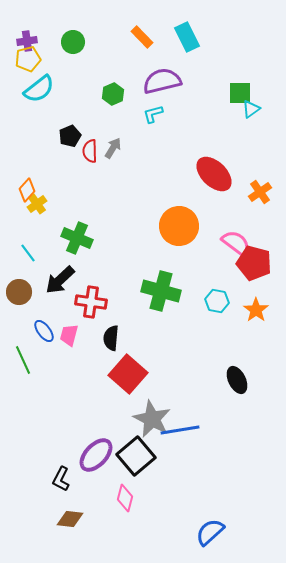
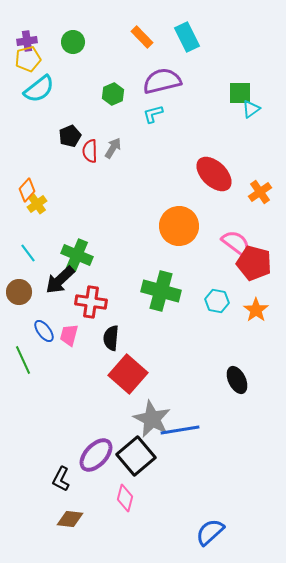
green cross at (77, 238): moved 17 px down
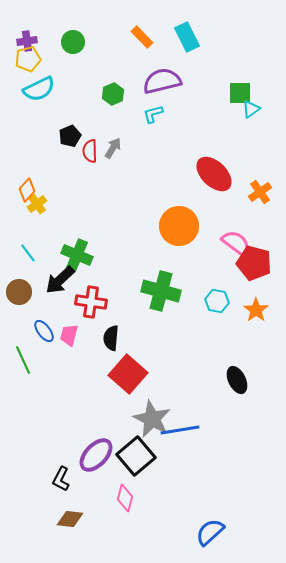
cyan semicircle at (39, 89): rotated 12 degrees clockwise
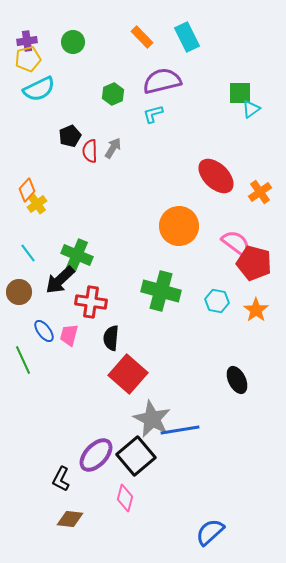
red ellipse at (214, 174): moved 2 px right, 2 px down
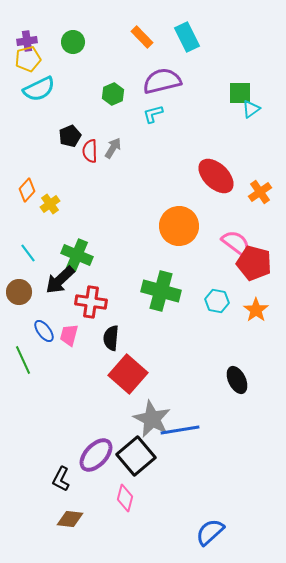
yellow cross at (37, 204): moved 13 px right
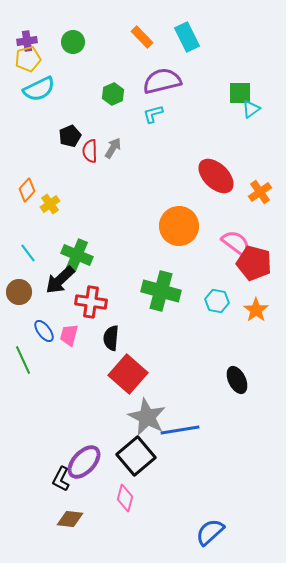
gray star at (152, 419): moved 5 px left, 2 px up
purple ellipse at (96, 455): moved 12 px left, 7 px down
